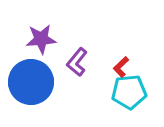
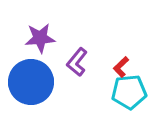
purple star: moved 1 px left, 1 px up
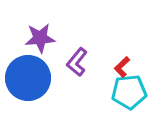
red L-shape: moved 1 px right
blue circle: moved 3 px left, 4 px up
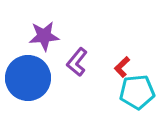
purple star: moved 4 px right, 2 px up
cyan pentagon: moved 8 px right
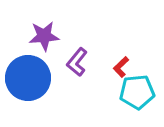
red L-shape: moved 1 px left
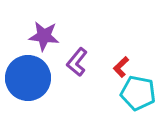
purple star: rotated 12 degrees clockwise
cyan pentagon: moved 1 px right, 1 px down; rotated 16 degrees clockwise
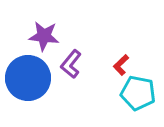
purple L-shape: moved 6 px left, 2 px down
red L-shape: moved 2 px up
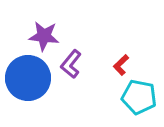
cyan pentagon: moved 1 px right, 4 px down
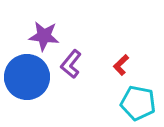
blue circle: moved 1 px left, 1 px up
cyan pentagon: moved 1 px left, 6 px down
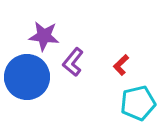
purple L-shape: moved 2 px right, 2 px up
cyan pentagon: rotated 24 degrees counterclockwise
